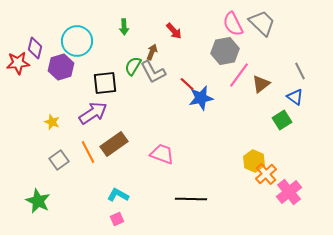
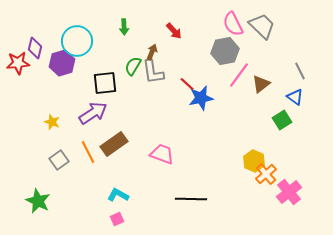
gray trapezoid: moved 3 px down
purple hexagon: moved 1 px right, 4 px up
gray L-shape: rotated 20 degrees clockwise
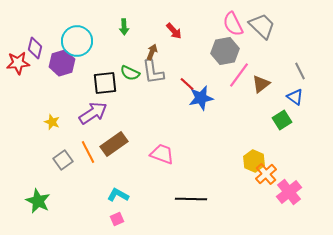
green semicircle: moved 3 px left, 7 px down; rotated 96 degrees counterclockwise
gray square: moved 4 px right
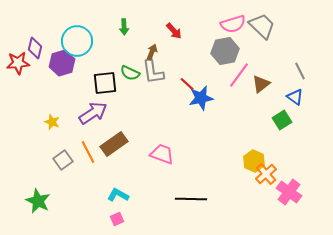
pink semicircle: rotated 80 degrees counterclockwise
pink cross: rotated 15 degrees counterclockwise
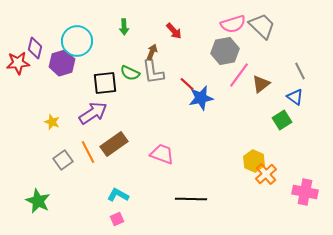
pink cross: moved 16 px right; rotated 25 degrees counterclockwise
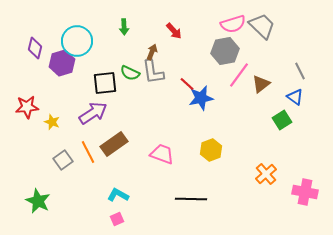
red star: moved 9 px right, 44 px down
yellow hexagon: moved 43 px left, 11 px up; rotated 15 degrees clockwise
